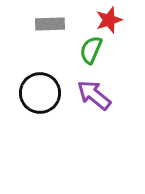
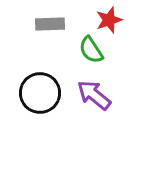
green semicircle: rotated 56 degrees counterclockwise
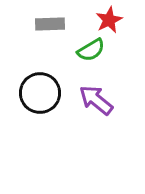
red star: rotated 8 degrees counterclockwise
green semicircle: rotated 88 degrees counterclockwise
purple arrow: moved 2 px right, 5 px down
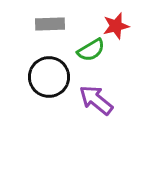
red star: moved 7 px right, 6 px down; rotated 12 degrees clockwise
black circle: moved 9 px right, 16 px up
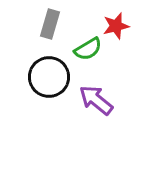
gray rectangle: rotated 72 degrees counterclockwise
green semicircle: moved 3 px left, 1 px up
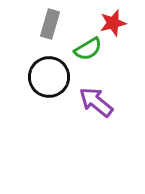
red star: moved 3 px left, 3 px up
purple arrow: moved 2 px down
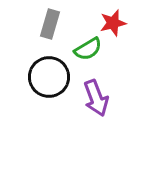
purple arrow: moved 4 px up; rotated 150 degrees counterclockwise
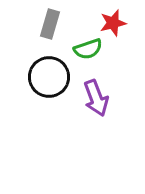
green semicircle: rotated 12 degrees clockwise
